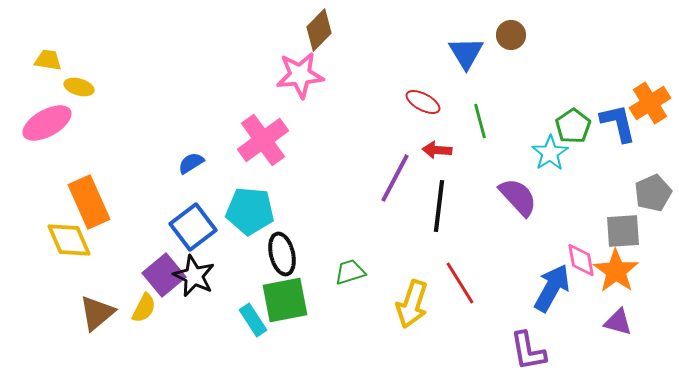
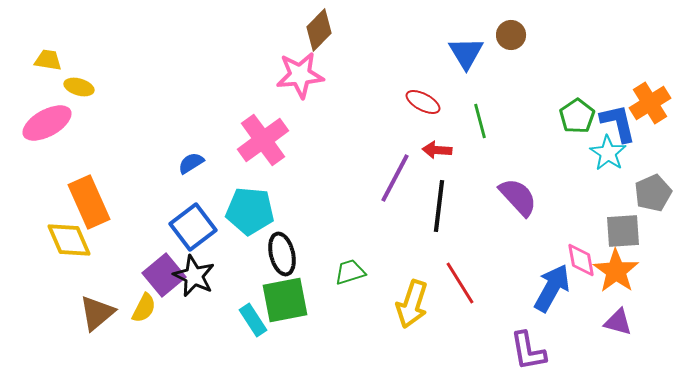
green pentagon: moved 4 px right, 10 px up
cyan star: moved 58 px right; rotated 6 degrees counterclockwise
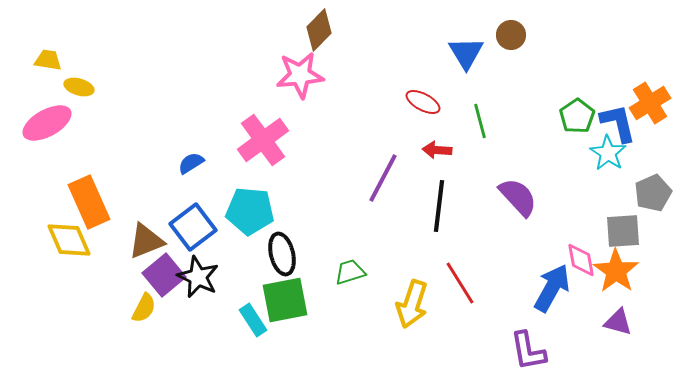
purple line: moved 12 px left
black star: moved 4 px right, 1 px down
brown triangle: moved 49 px right, 72 px up; rotated 18 degrees clockwise
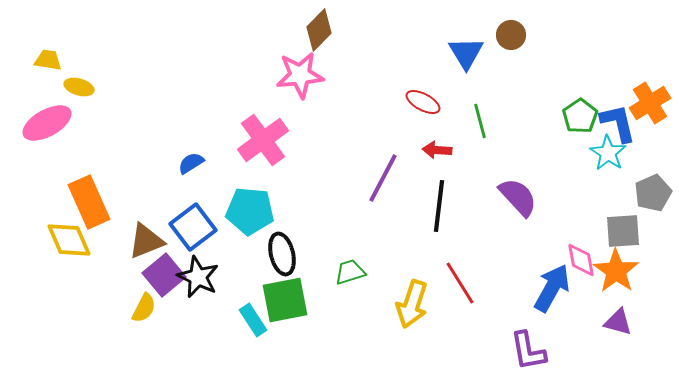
green pentagon: moved 3 px right
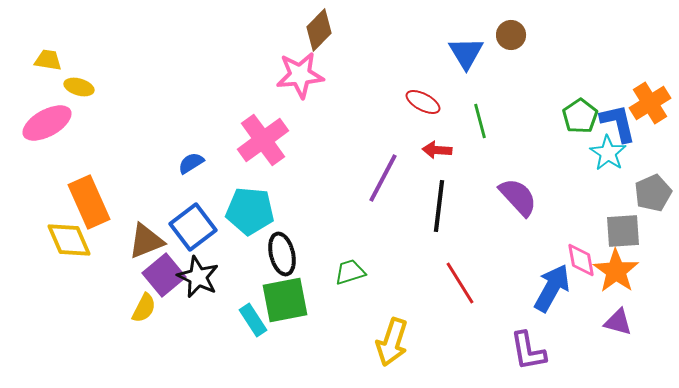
yellow arrow: moved 20 px left, 38 px down
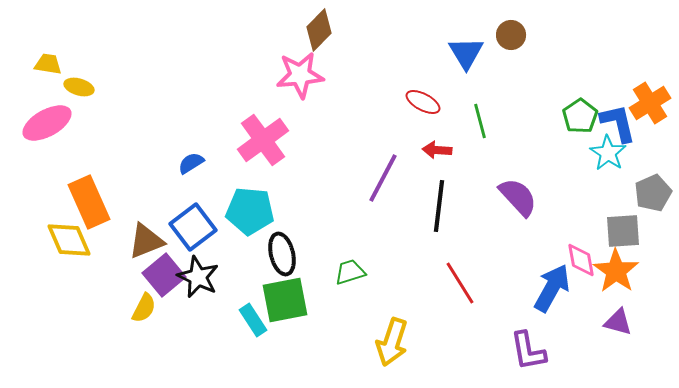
yellow trapezoid: moved 4 px down
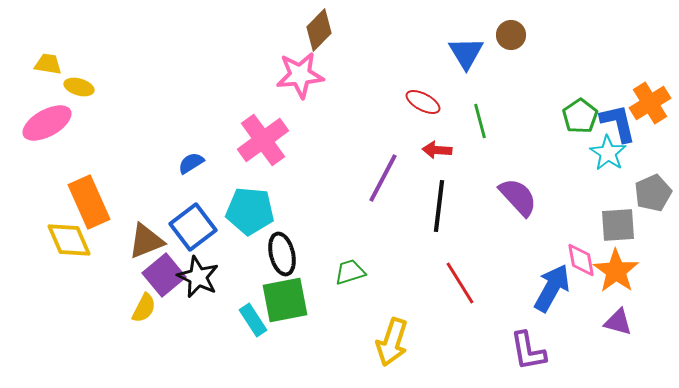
gray square: moved 5 px left, 6 px up
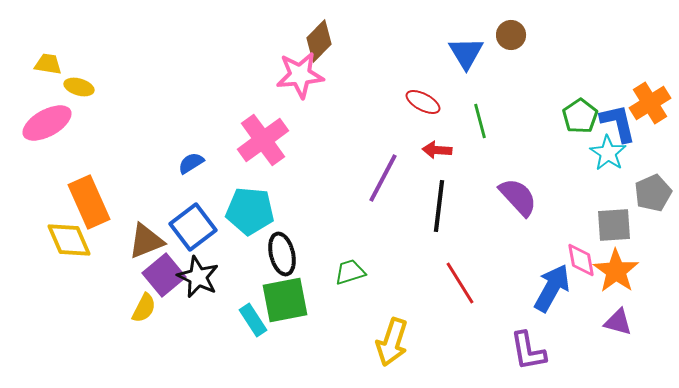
brown diamond: moved 11 px down
gray square: moved 4 px left
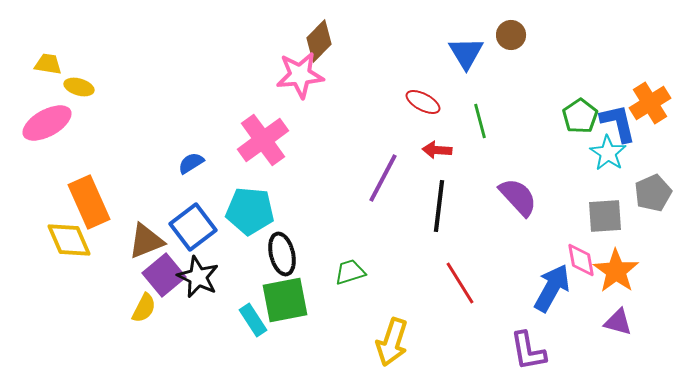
gray square: moved 9 px left, 9 px up
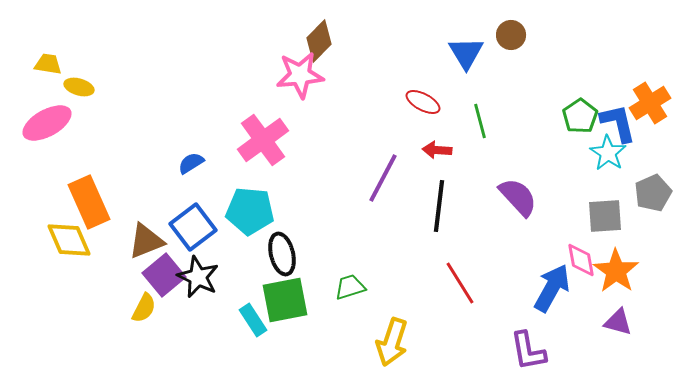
green trapezoid: moved 15 px down
